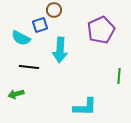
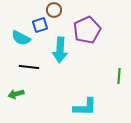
purple pentagon: moved 14 px left
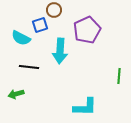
cyan arrow: moved 1 px down
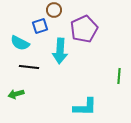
blue square: moved 1 px down
purple pentagon: moved 3 px left, 1 px up
cyan semicircle: moved 1 px left, 5 px down
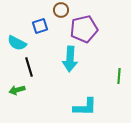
brown circle: moved 7 px right
purple pentagon: rotated 12 degrees clockwise
cyan semicircle: moved 3 px left
cyan arrow: moved 10 px right, 8 px down
black line: rotated 66 degrees clockwise
green arrow: moved 1 px right, 4 px up
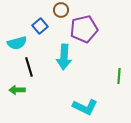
blue square: rotated 21 degrees counterclockwise
cyan semicircle: rotated 42 degrees counterclockwise
cyan arrow: moved 6 px left, 2 px up
green arrow: rotated 14 degrees clockwise
cyan L-shape: rotated 25 degrees clockwise
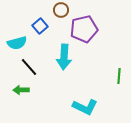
black line: rotated 24 degrees counterclockwise
green arrow: moved 4 px right
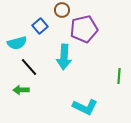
brown circle: moved 1 px right
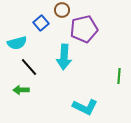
blue square: moved 1 px right, 3 px up
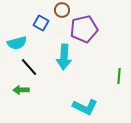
blue square: rotated 21 degrees counterclockwise
